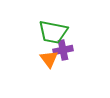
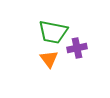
purple cross: moved 14 px right, 2 px up
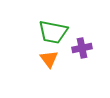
purple cross: moved 5 px right
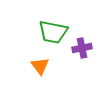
orange triangle: moved 9 px left, 7 px down
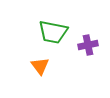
purple cross: moved 6 px right, 3 px up
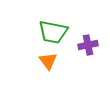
orange triangle: moved 8 px right, 5 px up
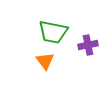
orange triangle: moved 3 px left
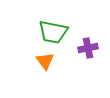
purple cross: moved 3 px down
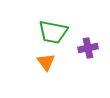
orange triangle: moved 1 px right, 1 px down
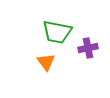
green trapezoid: moved 4 px right
